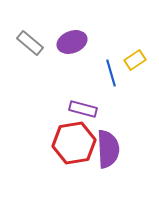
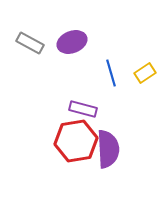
gray rectangle: rotated 12 degrees counterclockwise
yellow rectangle: moved 10 px right, 13 px down
red hexagon: moved 2 px right, 2 px up
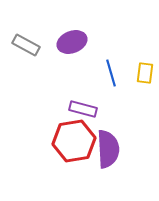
gray rectangle: moved 4 px left, 2 px down
yellow rectangle: rotated 50 degrees counterclockwise
red hexagon: moved 2 px left
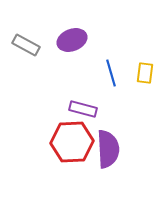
purple ellipse: moved 2 px up
red hexagon: moved 2 px left, 1 px down; rotated 6 degrees clockwise
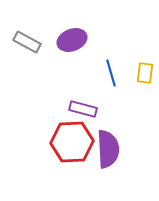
gray rectangle: moved 1 px right, 3 px up
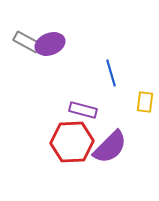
purple ellipse: moved 22 px left, 4 px down
yellow rectangle: moved 29 px down
purple rectangle: moved 1 px down
purple semicircle: moved 2 px right, 2 px up; rotated 48 degrees clockwise
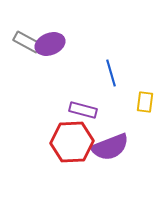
purple semicircle: rotated 24 degrees clockwise
